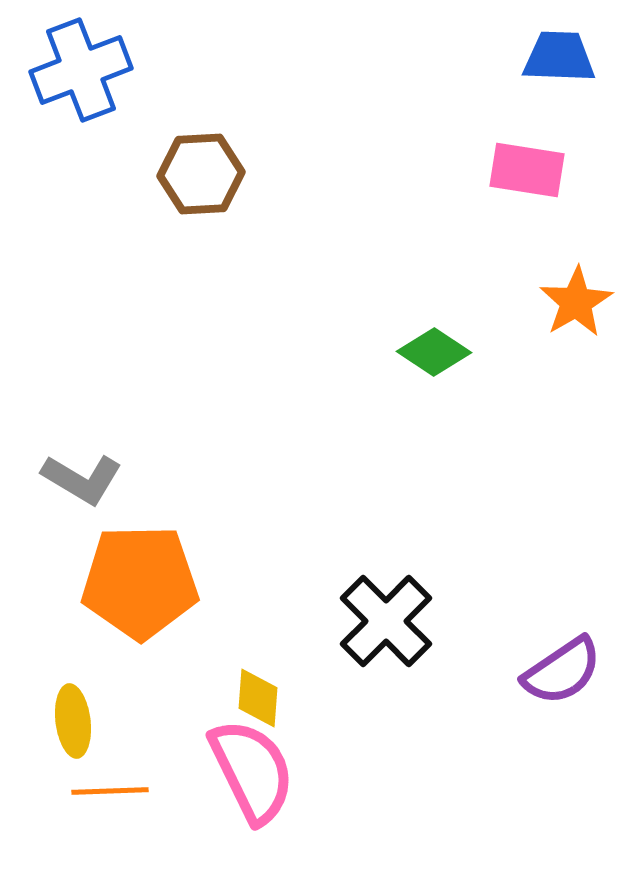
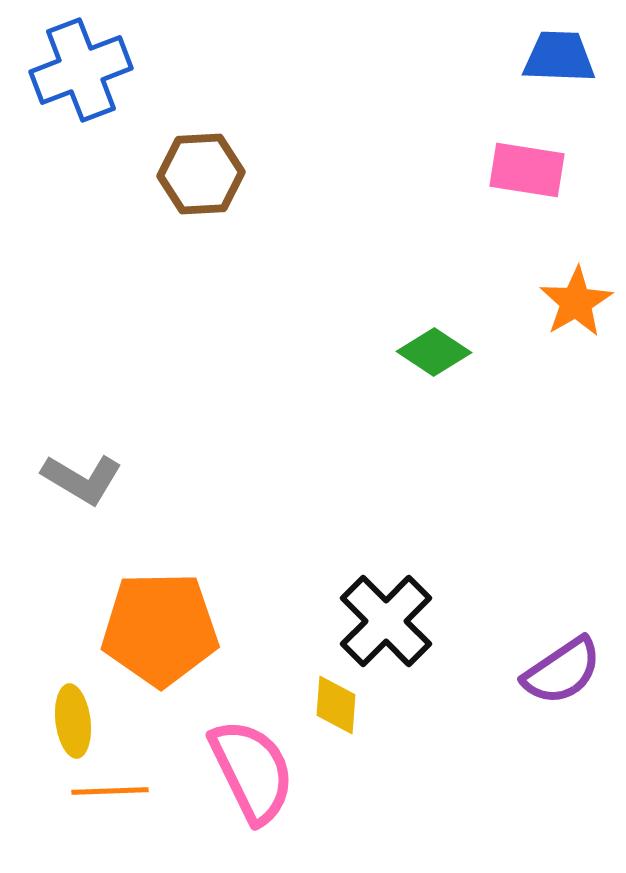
orange pentagon: moved 20 px right, 47 px down
yellow diamond: moved 78 px right, 7 px down
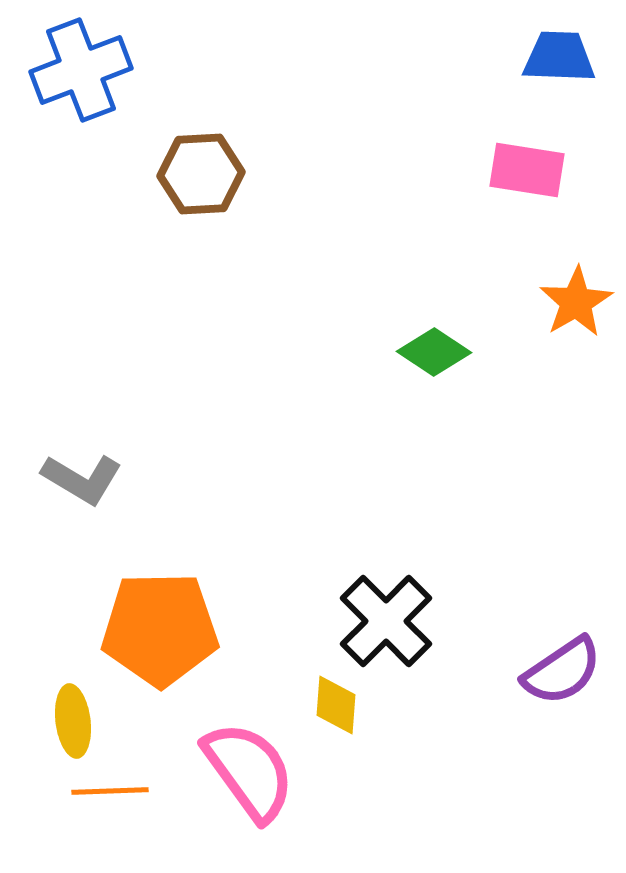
pink semicircle: moved 3 px left; rotated 10 degrees counterclockwise
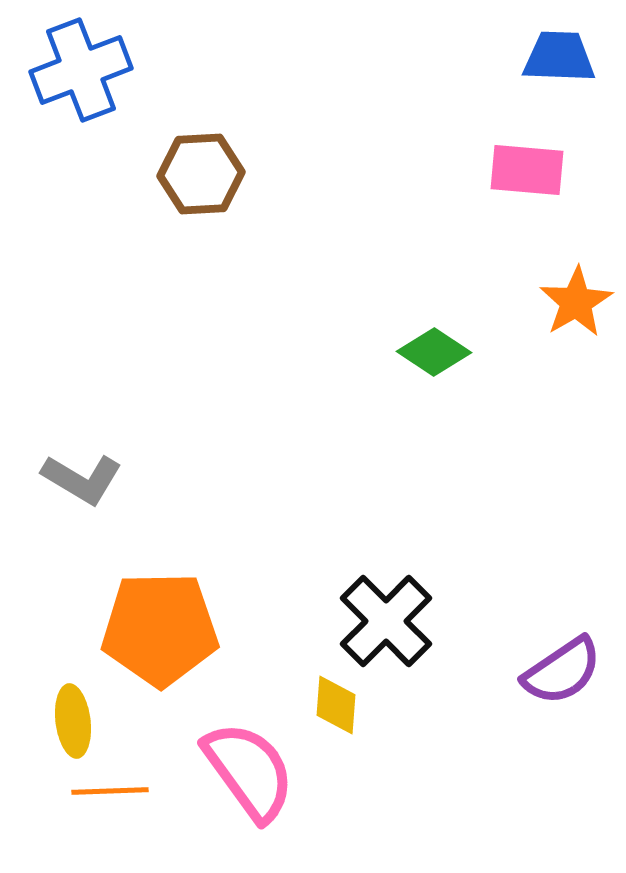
pink rectangle: rotated 4 degrees counterclockwise
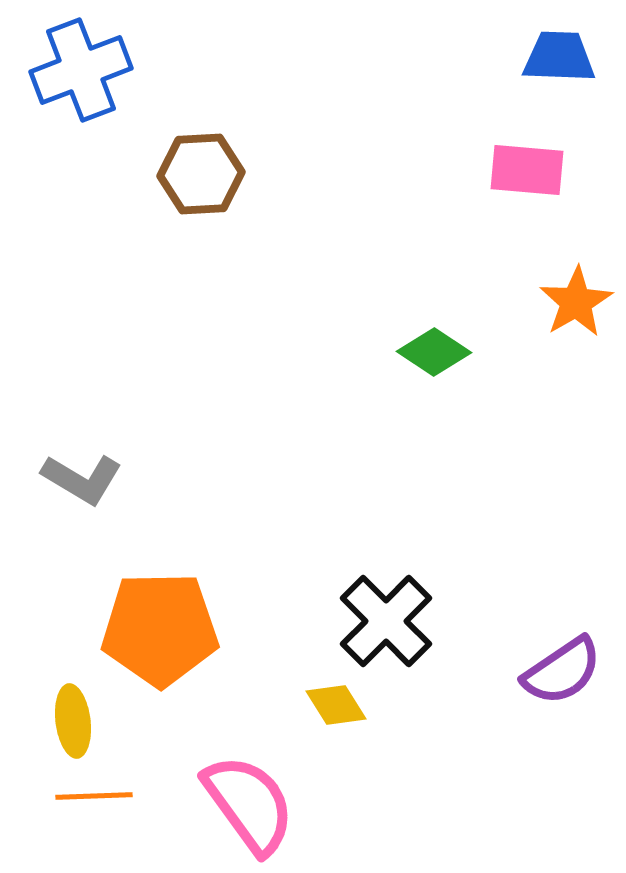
yellow diamond: rotated 36 degrees counterclockwise
pink semicircle: moved 33 px down
orange line: moved 16 px left, 5 px down
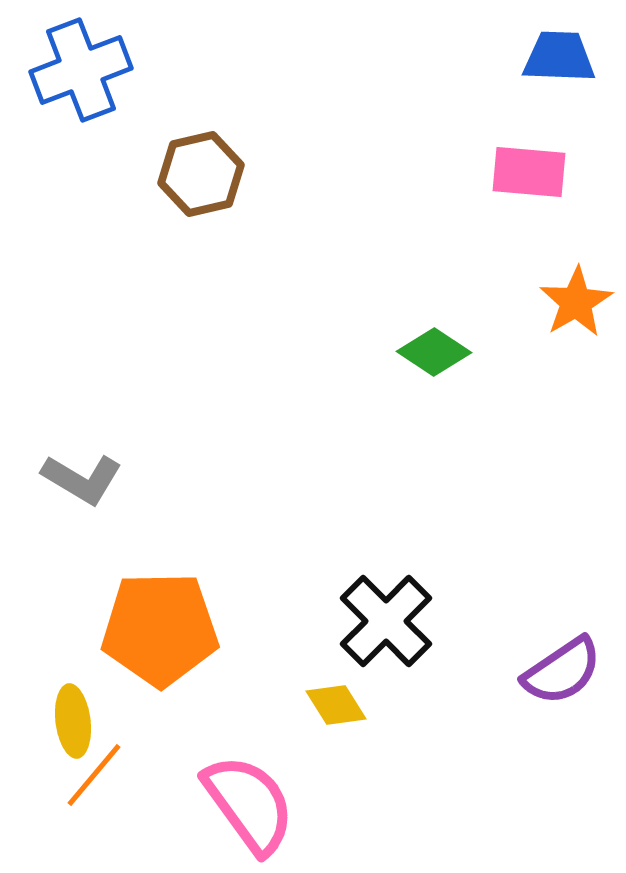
pink rectangle: moved 2 px right, 2 px down
brown hexagon: rotated 10 degrees counterclockwise
orange line: moved 21 px up; rotated 48 degrees counterclockwise
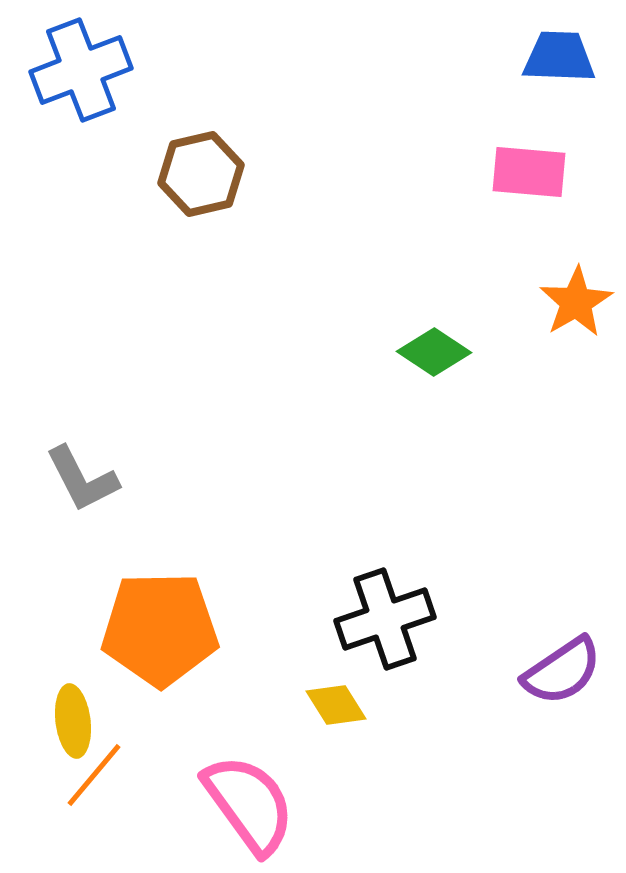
gray L-shape: rotated 32 degrees clockwise
black cross: moved 1 px left, 2 px up; rotated 26 degrees clockwise
